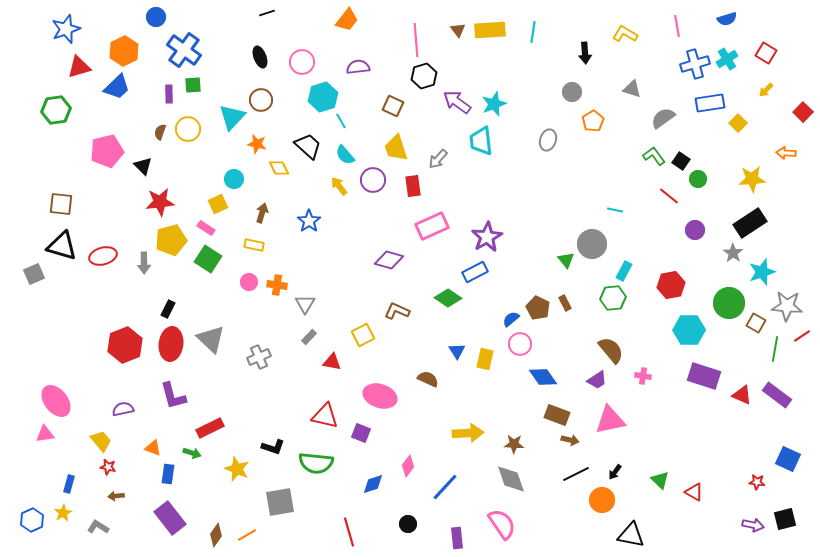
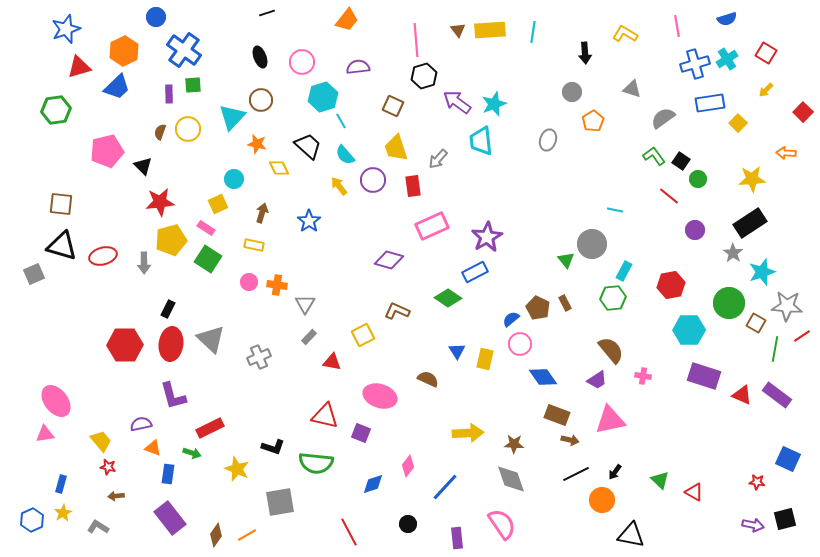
red hexagon at (125, 345): rotated 20 degrees clockwise
purple semicircle at (123, 409): moved 18 px right, 15 px down
blue rectangle at (69, 484): moved 8 px left
red line at (349, 532): rotated 12 degrees counterclockwise
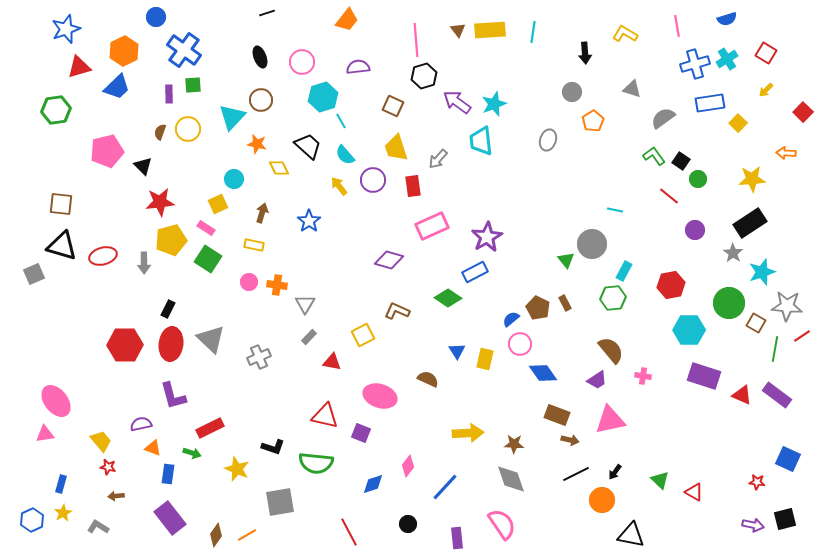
blue diamond at (543, 377): moved 4 px up
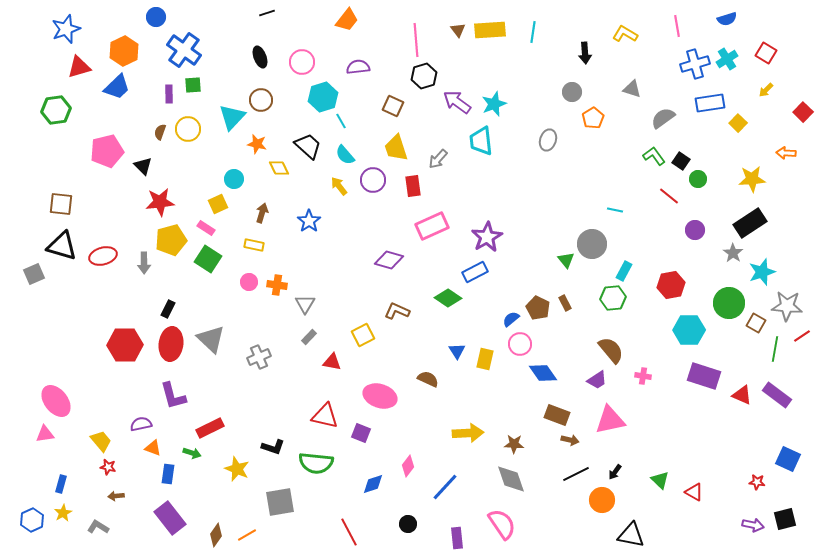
orange pentagon at (593, 121): moved 3 px up
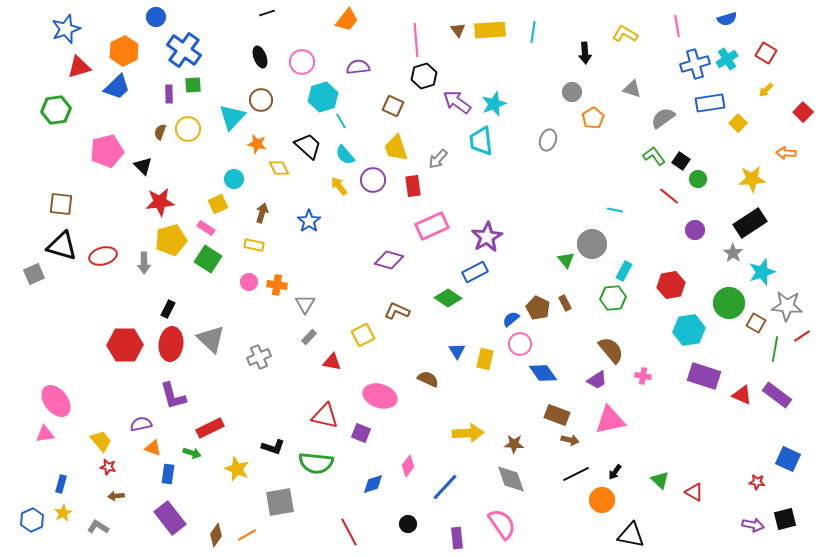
cyan hexagon at (689, 330): rotated 8 degrees counterclockwise
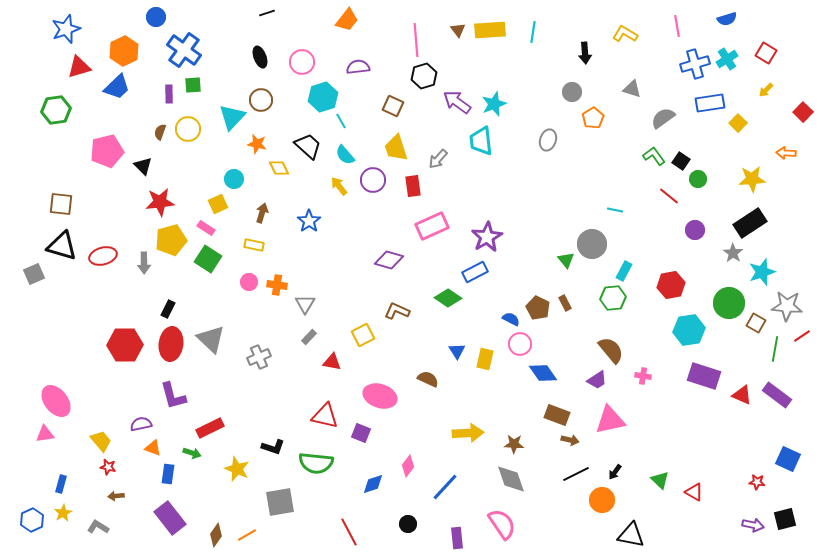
blue semicircle at (511, 319): rotated 66 degrees clockwise
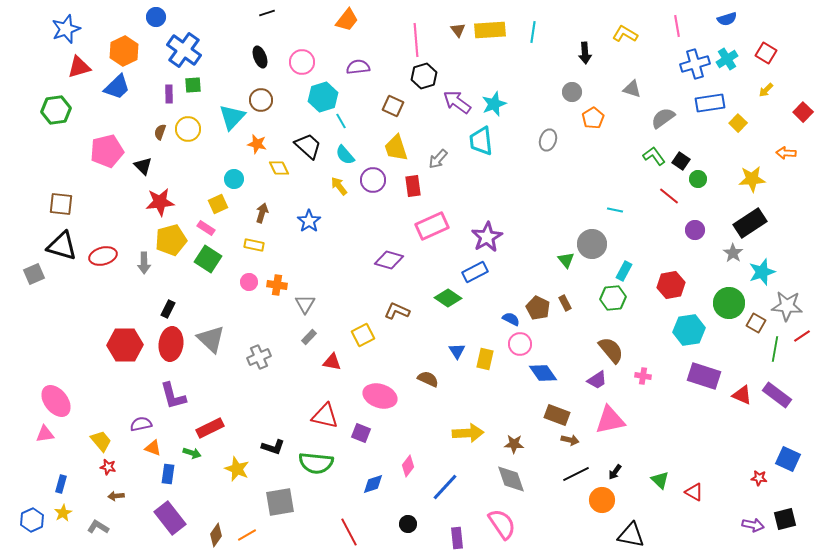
red star at (757, 482): moved 2 px right, 4 px up
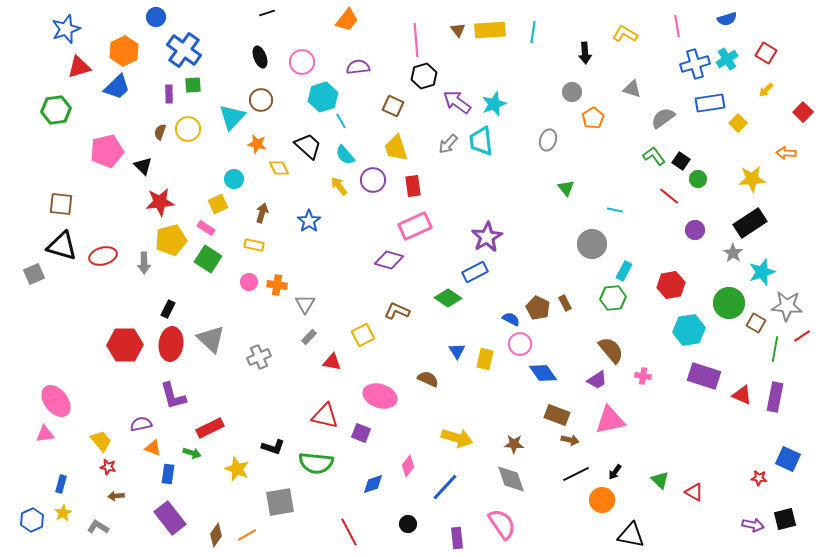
gray arrow at (438, 159): moved 10 px right, 15 px up
pink rectangle at (432, 226): moved 17 px left
green triangle at (566, 260): moved 72 px up
purple rectangle at (777, 395): moved 2 px left, 2 px down; rotated 64 degrees clockwise
yellow arrow at (468, 433): moved 11 px left, 5 px down; rotated 20 degrees clockwise
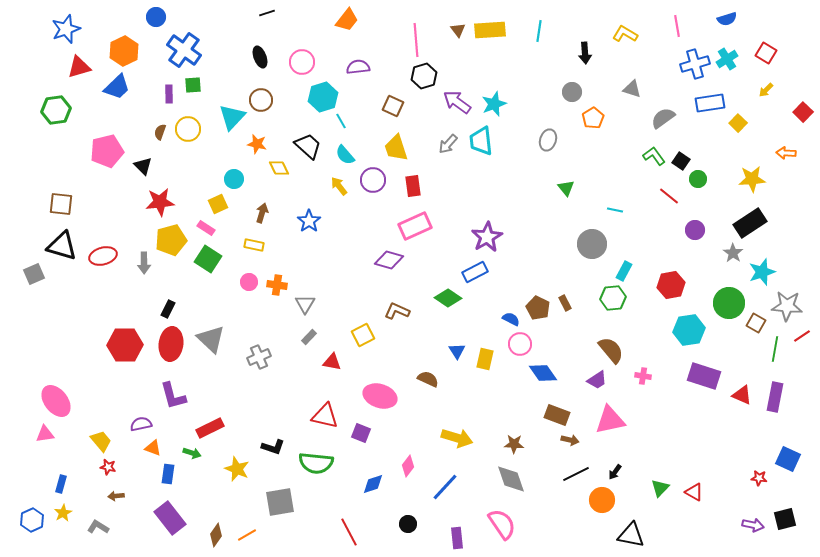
cyan line at (533, 32): moved 6 px right, 1 px up
green triangle at (660, 480): moved 8 px down; rotated 30 degrees clockwise
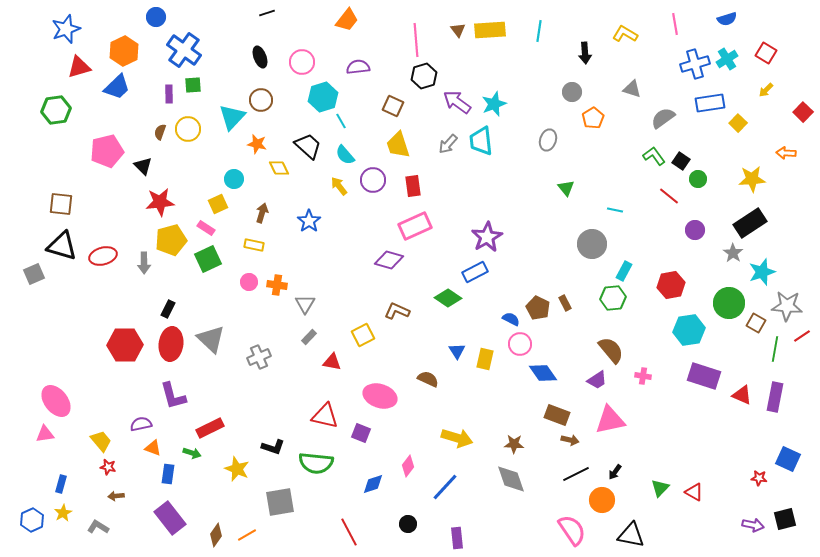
pink line at (677, 26): moved 2 px left, 2 px up
yellow trapezoid at (396, 148): moved 2 px right, 3 px up
green square at (208, 259): rotated 32 degrees clockwise
pink semicircle at (502, 524): moved 70 px right, 6 px down
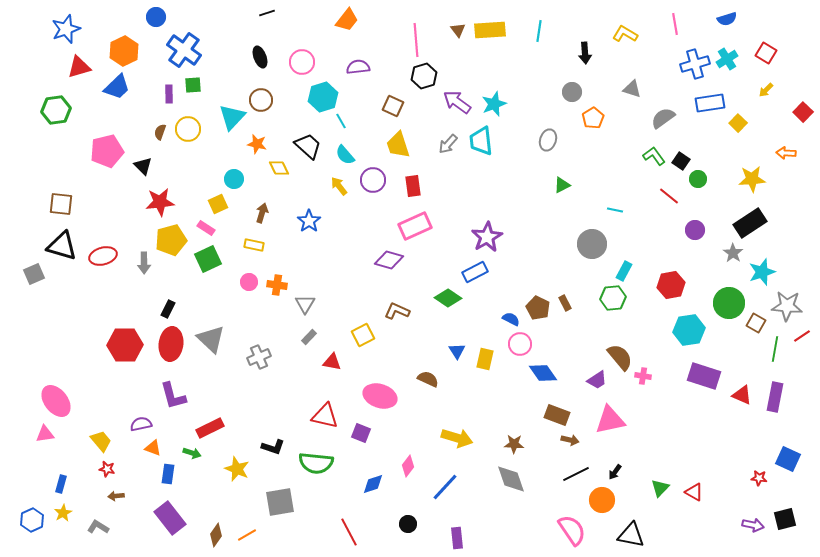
green triangle at (566, 188): moved 4 px left, 3 px up; rotated 42 degrees clockwise
brown semicircle at (611, 350): moved 9 px right, 7 px down
red star at (108, 467): moved 1 px left, 2 px down
